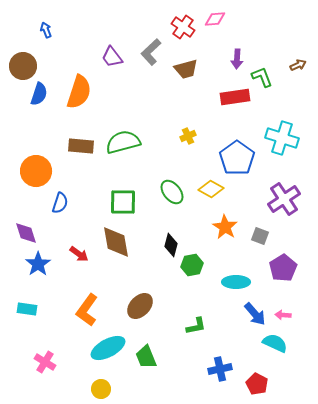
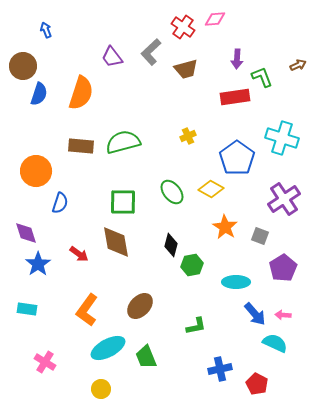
orange semicircle at (79, 92): moved 2 px right, 1 px down
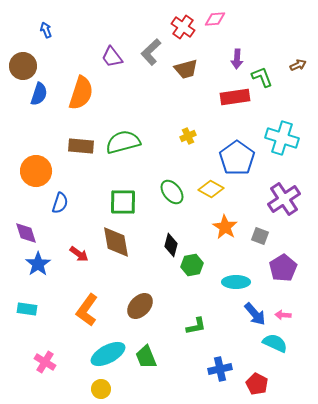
cyan ellipse at (108, 348): moved 6 px down
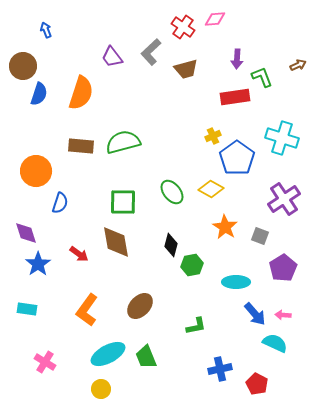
yellow cross at (188, 136): moved 25 px right
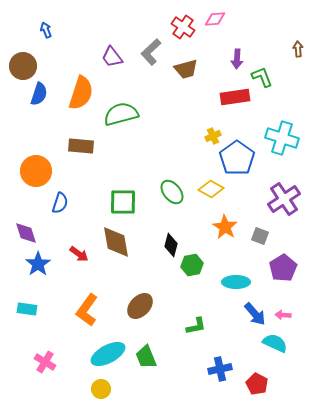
brown arrow at (298, 65): moved 16 px up; rotated 70 degrees counterclockwise
green semicircle at (123, 142): moved 2 px left, 28 px up
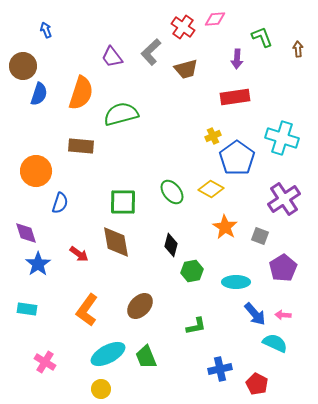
green L-shape at (262, 77): moved 40 px up
green hexagon at (192, 265): moved 6 px down
